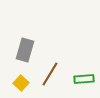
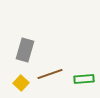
brown line: rotated 40 degrees clockwise
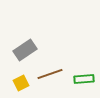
gray rectangle: rotated 40 degrees clockwise
yellow square: rotated 21 degrees clockwise
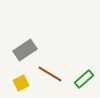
brown line: rotated 50 degrees clockwise
green rectangle: rotated 36 degrees counterclockwise
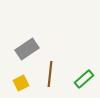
gray rectangle: moved 2 px right, 1 px up
brown line: rotated 65 degrees clockwise
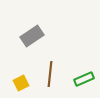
gray rectangle: moved 5 px right, 13 px up
green rectangle: rotated 18 degrees clockwise
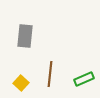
gray rectangle: moved 7 px left; rotated 50 degrees counterclockwise
yellow square: rotated 21 degrees counterclockwise
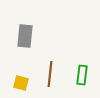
green rectangle: moved 2 px left, 4 px up; rotated 60 degrees counterclockwise
yellow square: rotated 28 degrees counterclockwise
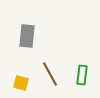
gray rectangle: moved 2 px right
brown line: rotated 35 degrees counterclockwise
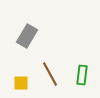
gray rectangle: rotated 25 degrees clockwise
yellow square: rotated 14 degrees counterclockwise
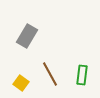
yellow square: rotated 35 degrees clockwise
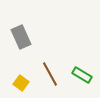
gray rectangle: moved 6 px left, 1 px down; rotated 55 degrees counterclockwise
green rectangle: rotated 66 degrees counterclockwise
